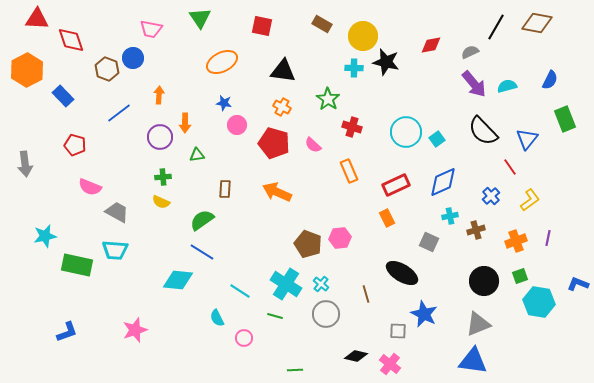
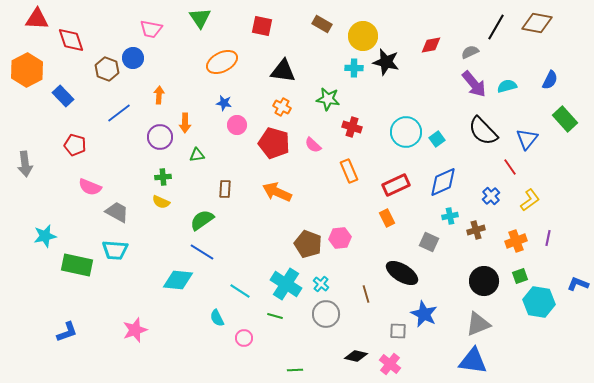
green star at (328, 99): rotated 25 degrees counterclockwise
green rectangle at (565, 119): rotated 20 degrees counterclockwise
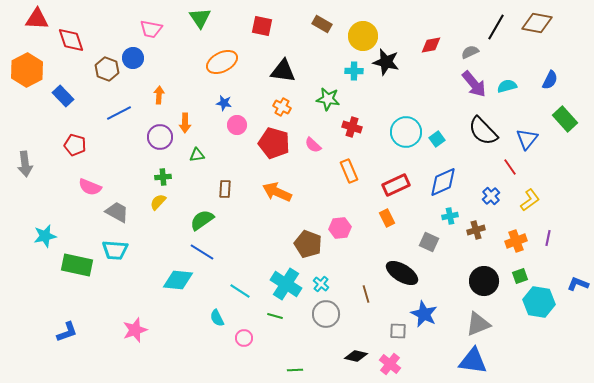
cyan cross at (354, 68): moved 3 px down
blue line at (119, 113): rotated 10 degrees clockwise
yellow semicircle at (161, 202): moved 3 px left; rotated 108 degrees clockwise
pink hexagon at (340, 238): moved 10 px up
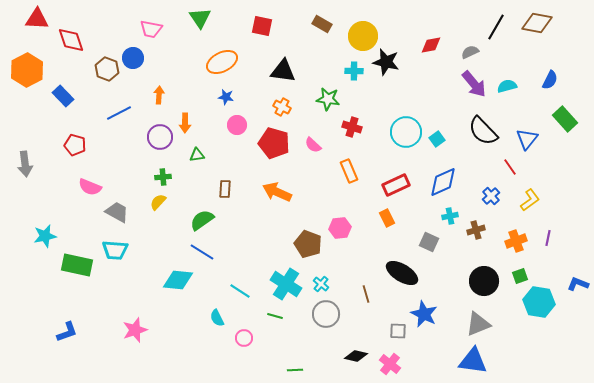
blue star at (224, 103): moved 2 px right, 6 px up
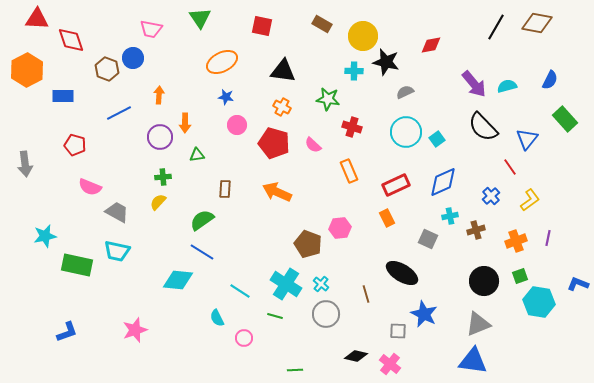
gray semicircle at (470, 52): moved 65 px left, 40 px down
blue rectangle at (63, 96): rotated 45 degrees counterclockwise
black semicircle at (483, 131): moved 4 px up
gray square at (429, 242): moved 1 px left, 3 px up
cyan trapezoid at (115, 250): moved 2 px right, 1 px down; rotated 8 degrees clockwise
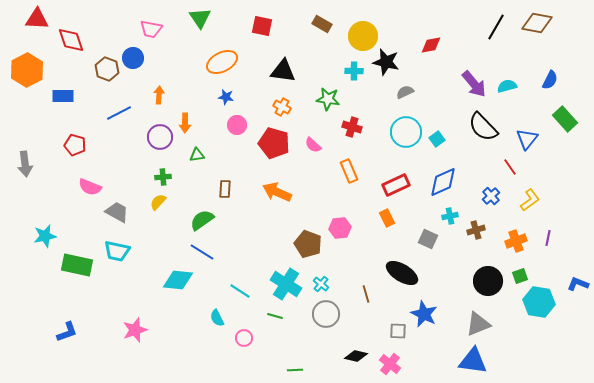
black circle at (484, 281): moved 4 px right
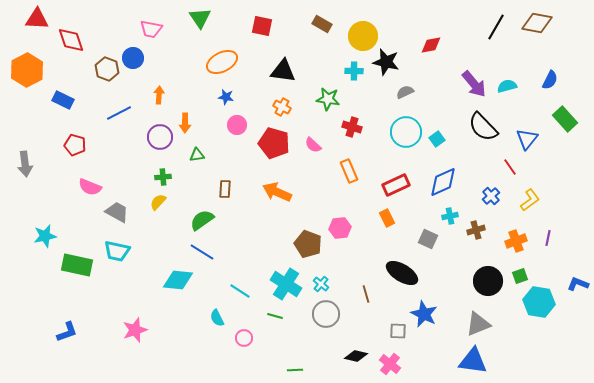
blue rectangle at (63, 96): moved 4 px down; rotated 25 degrees clockwise
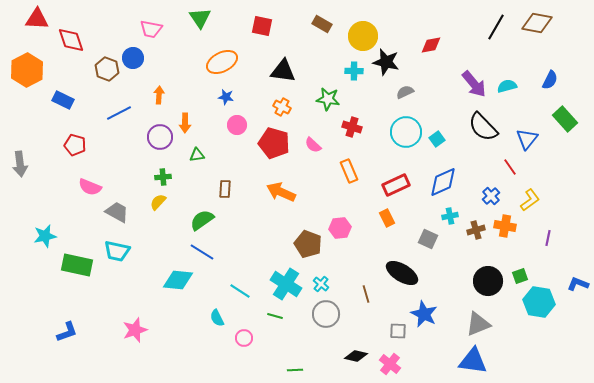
gray arrow at (25, 164): moved 5 px left
orange arrow at (277, 192): moved 4 px right
orange cross at (516, 241): moved 11 px left, 15 px up; rotated 30 degrees clockwise
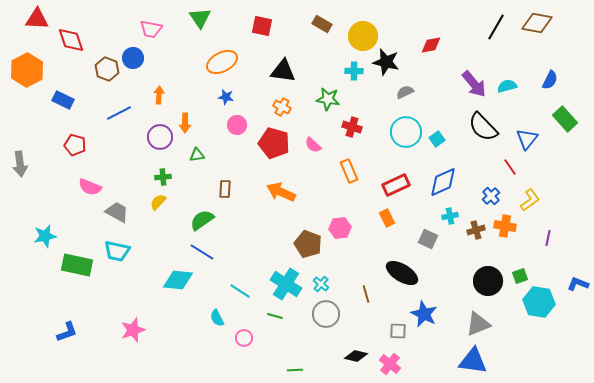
pink star at (135, 330): moved 2 px left
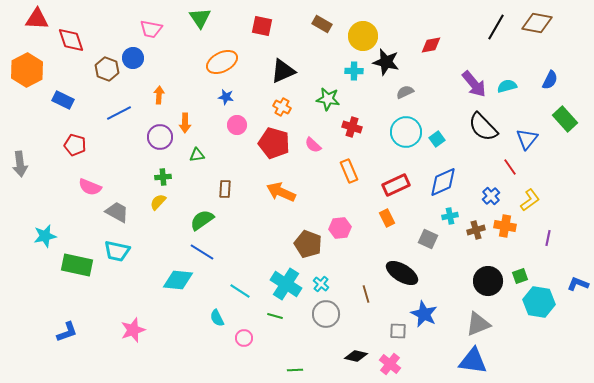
black triangle at (283, 71): rotated 32 degrees counterclockwise
